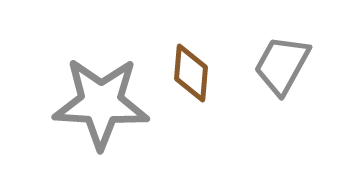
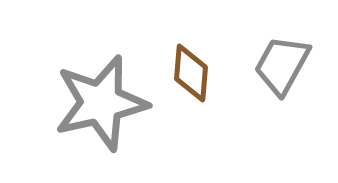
gray star: rotated 16 degrees counterclockwise
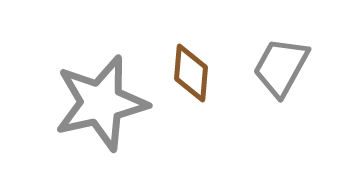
gray trapezoid: moved 1 px left, 2 px down
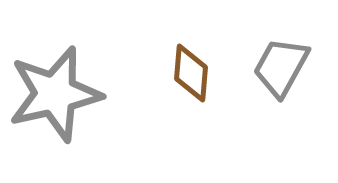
gray star: moved 46 px left, 9 px up
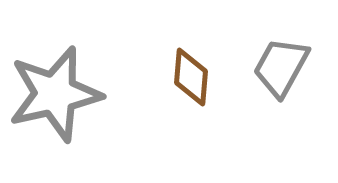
brown diamond: moved 4 px down
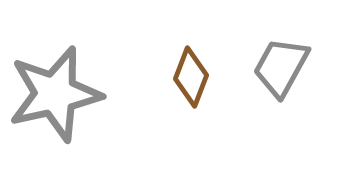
brown diamond: rotated 16 degrees clockwise
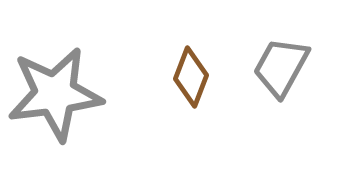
gray star: rotated 6 degrees clockwise
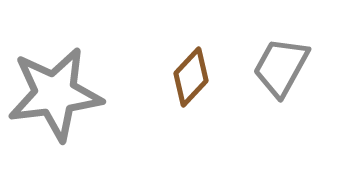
brown diamond: rotated 22 degrees clockwise
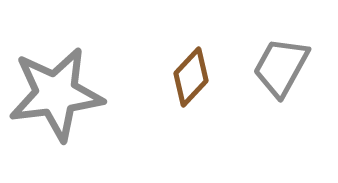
gray star: moved 1 px right
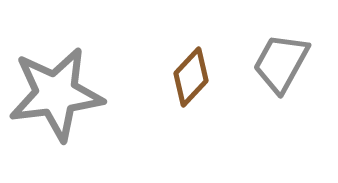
gray trapezoid: moved 4 px up
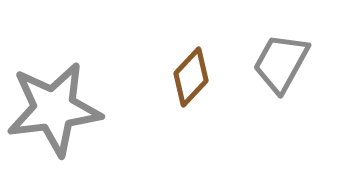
gray star: moved 2 px left, 15 px down
